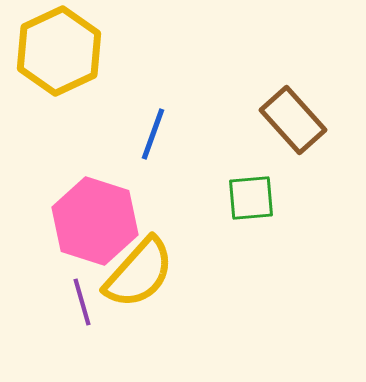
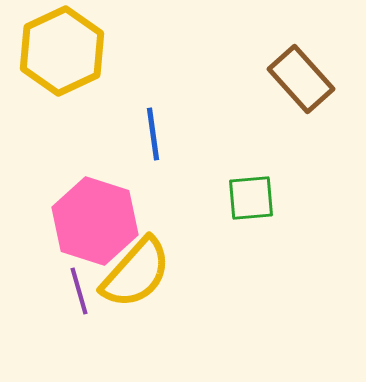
yellow hexagon: moved 3 px right
brown rectangle: moved 8 px right, 41 px up
blue line: rotated 28 degrees counterclockwise
yellow semicircle: moved 3 px left
purple line: moved 3 px left, 11 px up
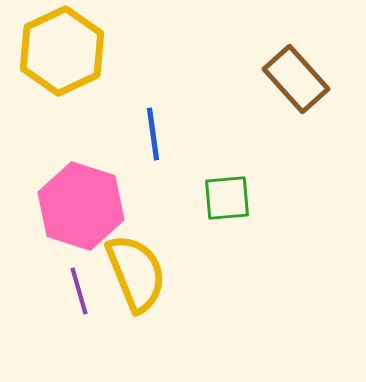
brown rectangle: moved 5 px left
green square: moved 24 px left
pink hexagon: moved 14 px left, 15 px up
yellow semicircle: rotated 64 degrees counterclockwise
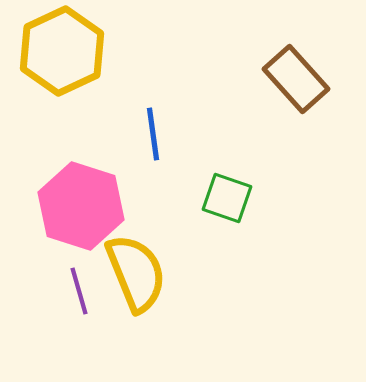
green square: rotated 24 degrees clockwise
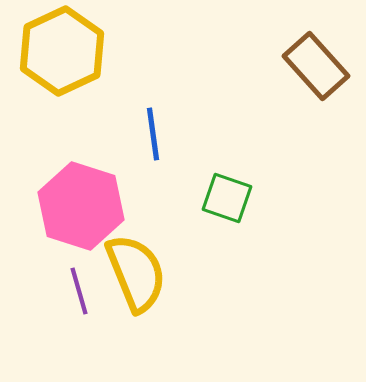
brown rectangle: moved 20 px right, 13 px up
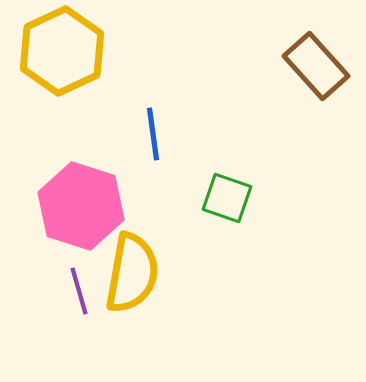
yellow semicircle: moved 4 px left; rotated 32 degrees clockwise
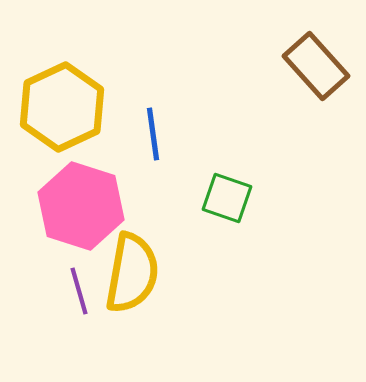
yellow hexagon: moved 56 px down
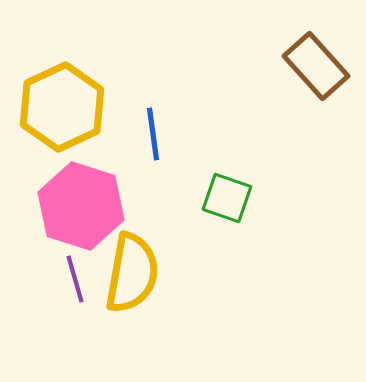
purple line: moved 4 px left, 12 px up
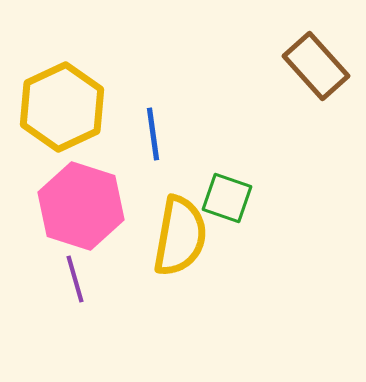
yellow semicircle: moved 48 px right, 37 px up
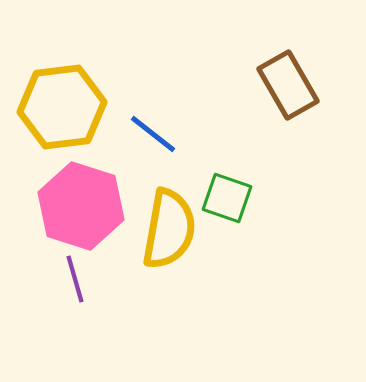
brown rectangle: moved 28 px left, 19 px down; rotated 12 degrees clockwise
yellow hexagon: rotated 18 degrees clockwise
blue line: rotated 44 degrees counterclockwise
yellow semicircle: moved 11 px left, 7 px up
